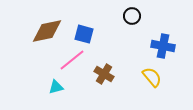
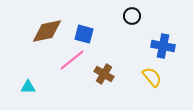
cyan triangle: moved 28 px left; rotated 14 degrees clockwise
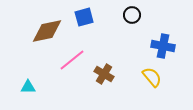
black circle: moved 1 px up
blue square: moved 17 px up; rotated 30 degrees counterclockwise
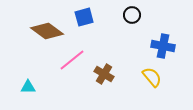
brown diamond: rotated 48 degrees clockwise
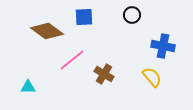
blue square: rotated 12 degrees clockwise
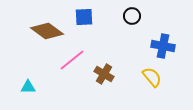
black circle: moved 1 px down
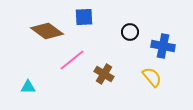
black circle: moved 2 px left, 16 px down
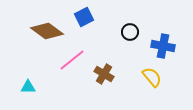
blue square: rotated 24 degrees counterclockwise
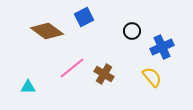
black circle: moved 2 px right, 1 px up
blue cross: moved 1 px left, 1 px down; rotated 35 degrees counterclockwise
pink line: moved 8 px down
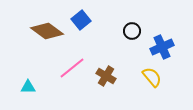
blue square: moved 3 px left, 3 px down; rotated 12 degrees counterclockwise
brown cross: moved 2 px right, 2 px down
